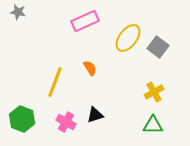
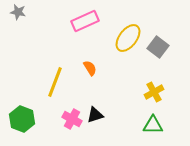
pink cross: moved 6 px right, 3 px up
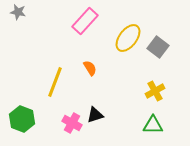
pink rectangle: rotated 24 degrees counterclockwise
yellow cross: moved 1 px right, 1 px up
pink cross: moved 4 px down
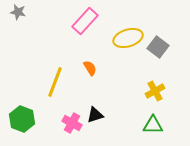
yellow ellipse: rotated 36 degrees clockwise
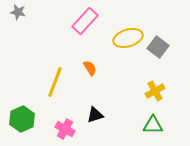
green hexagon: rotated 15 degrees clockwise
pink cross: moved 7 px left, 6 px down
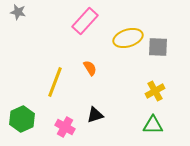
gray square: rotated 35 degrees counterclockwise
pink cross: moved 2 px up
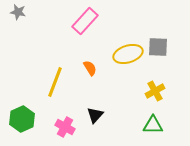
yellow ellipse: moved 16 px down
black triangle: rotated 30 degrees counterclockwise
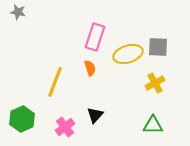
pink rectangle: moved 10 px right, 16 px down; rotated 24 degrees counterclockwise
orange semicircle: rotated 14 degrees clockwise
yellow cross: moved 8 px up
pink cross: rotated 24 degrees clockwise
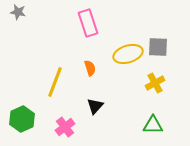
pink rectangle: moved 7 px left, 14 px up; rotated 36 degrees counterclockwise
black triangle: moved 9 px up
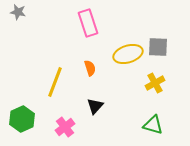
green triangle: rotated 15 degrees clockwise
